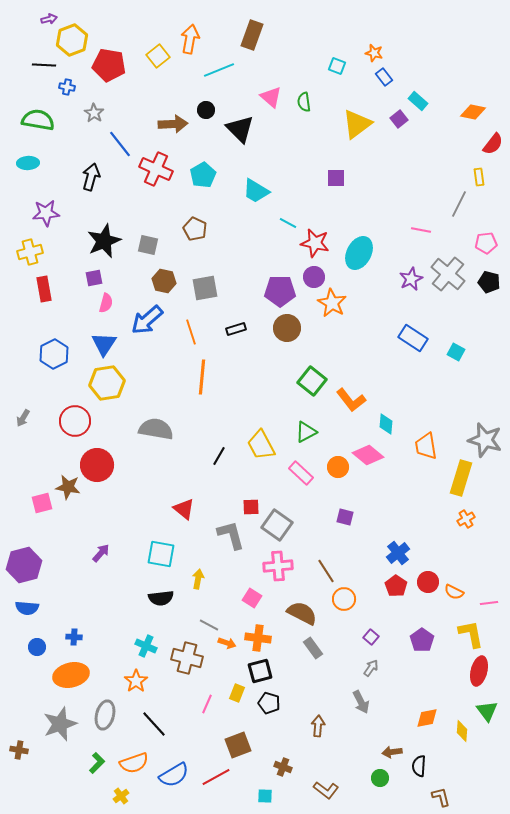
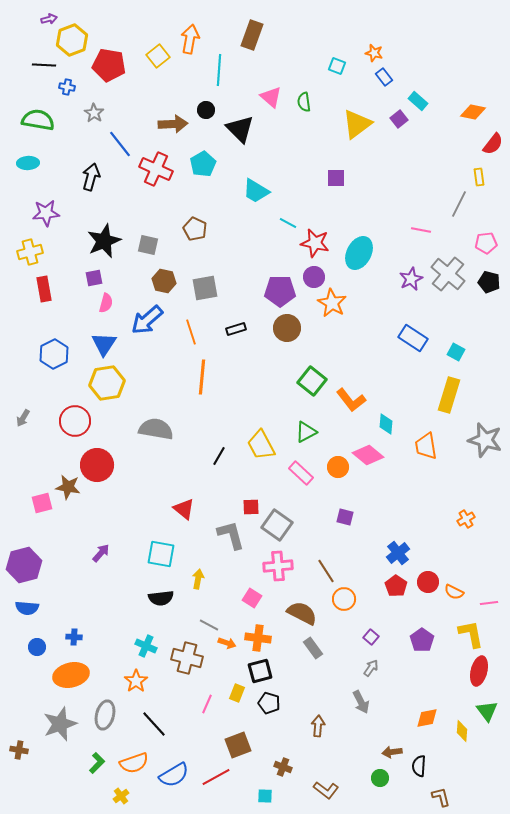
cyan line at (219, 70): rotated 64 degrees counterclockwise
cyan pentagon at (203, 175): moved 11 px up
yellow rectangle at (461, 478): moved 12 px left, 83 px up
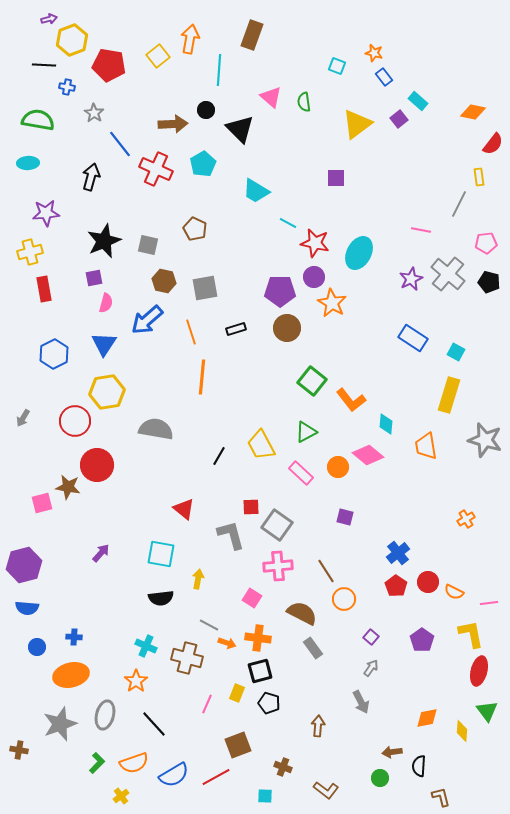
yellow hexagon at (107, 383): moved 9 px down
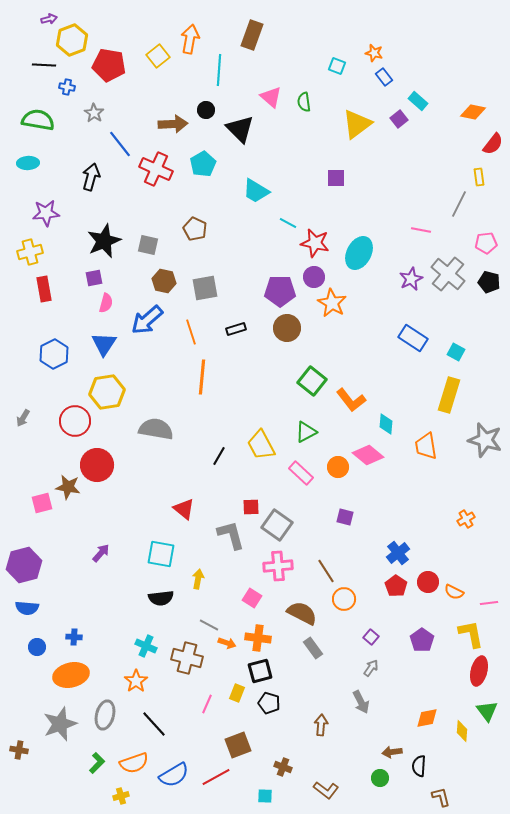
brown arrow at (318, 726): moved 3 px right, 1 px up
yellow cross at (121, 796): rotated 21 degrees clockwise
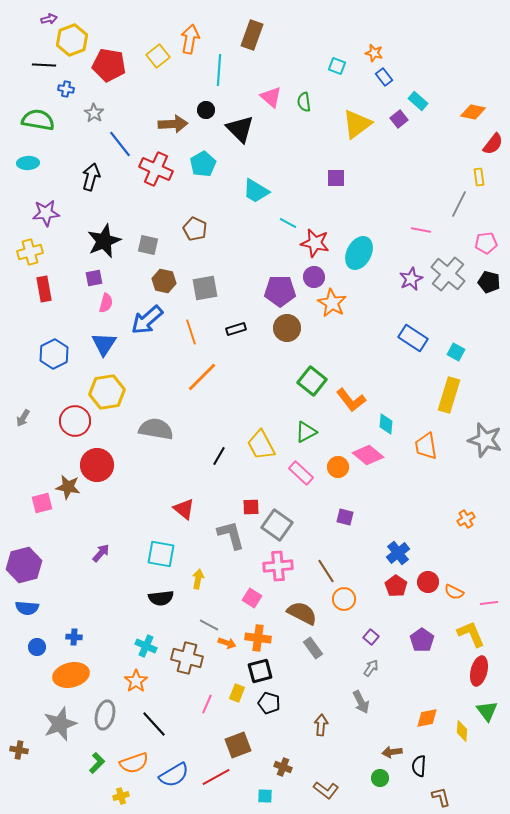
blue cross at (67, 87): moved 1 px left, 2 px down
orange line at (202, 377): rotated 40 degrees clockwise
yellow L-shape at (471, 634): rotated 12 degrees counterclockwise
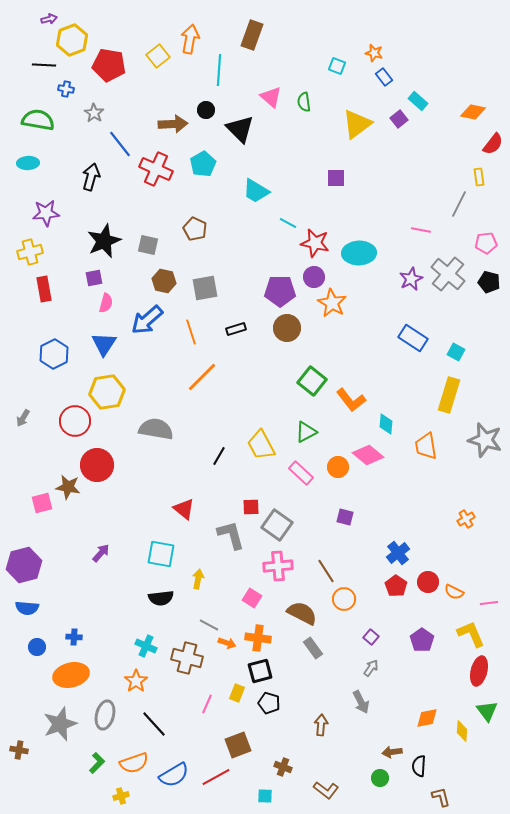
cyan ellipse at (359, 253): rotated 60 degrees clockwise
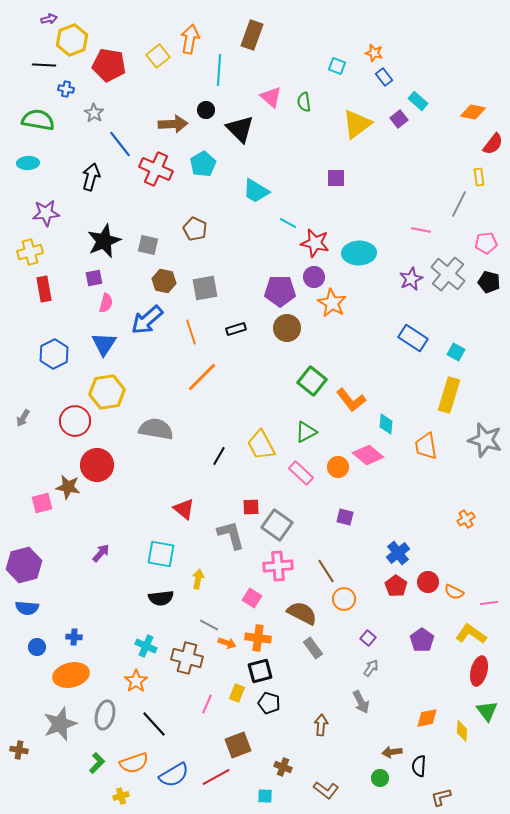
yellow L-shape at (471, 634): rotated 32 degrees counterclockwise
purple square at (371, 637): moved 3 px left, 1 px down
brown L-shape at (441, 797): rotated 90 degrees counterclockwise
